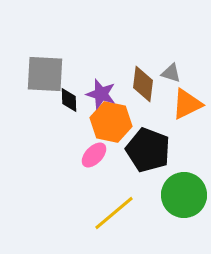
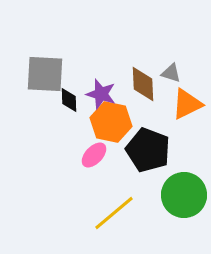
brown diamond: rotated 9 degrees counterclockwise
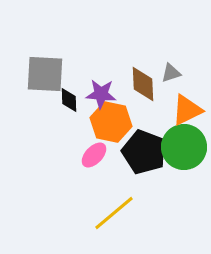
gray triangle: rotated 35 degrees counterclockwise
purple star: rotated 12 degrees counterclockwise
orange triangle: moved 6 px down
black pentagon: moved 4 px left, 2 px down
green circle: moved 48 px up
